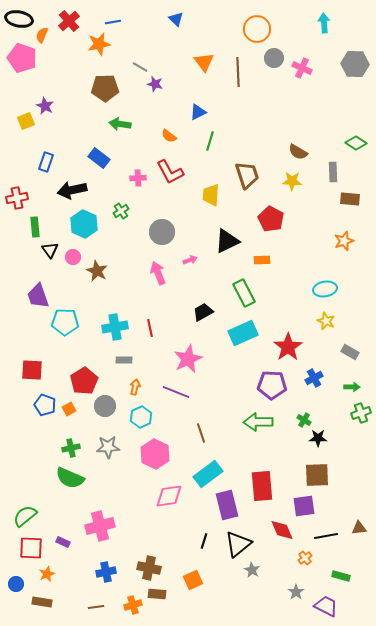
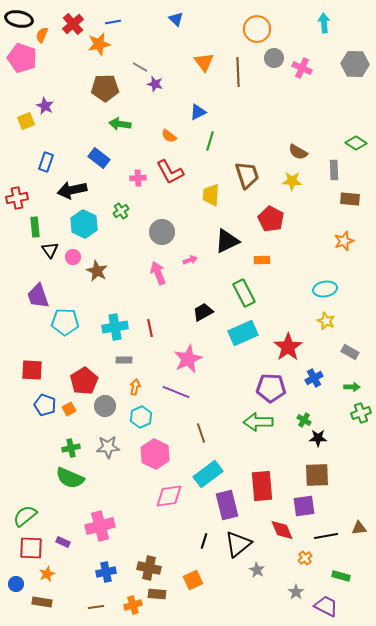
red cross at (69, 21): moved 4 px right, 3 px down
gray rectangle at (333, 172): moved 1 px right, 2 px up
purple pentagon at (272, 385): moved 1 px left, 3 px down
gray star at (252, 570): moved 5 px right
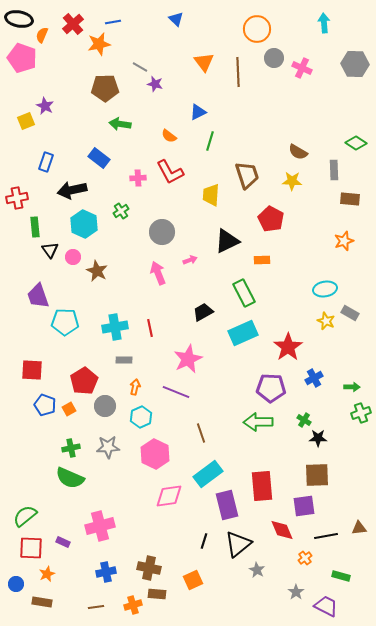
gray rectangle at (350, 352): moved 39 px up
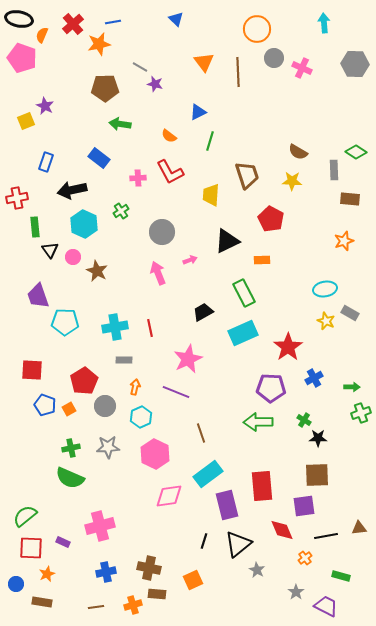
green diamond at (356, 143): moved 9 px down
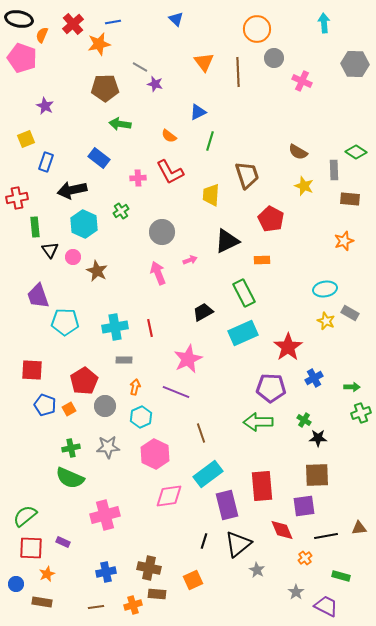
pink cross at (302, 68): moved 13 px down
yellow square at (26, 121): moved 18 px down
yellow star at (292, 181): moved 12 px right, 5 px down; rotated 18 degrees clockwise
pink cross at (100, 526): moved 5 px right, 11 px up
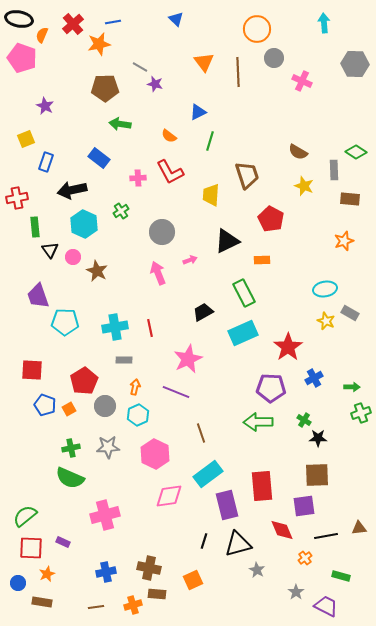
cyan hexagon at (141, 417): moved 3 px left, 2 px up
black triangle at (238, 544): rotated 24 degrees clockwise
blue circle at (16, 584): moved 2 px right, 1 px up
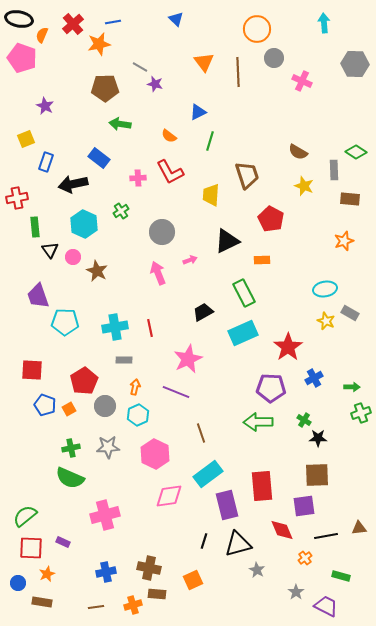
black arrow at (72, 190): moved 1 px right, 6 px up
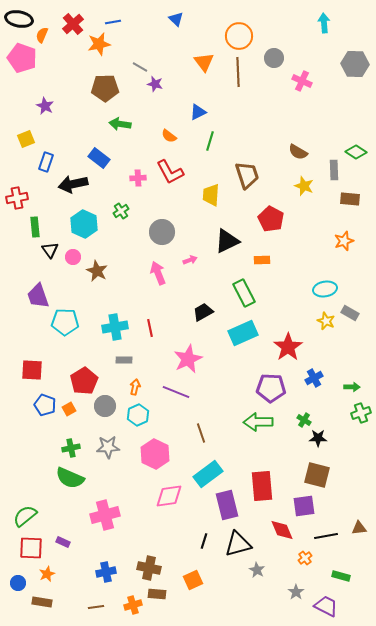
orange circle at (257, 29): moved 18 px left, 7 px down
brown square at (317, 475): rotated 16 degrees clockwise
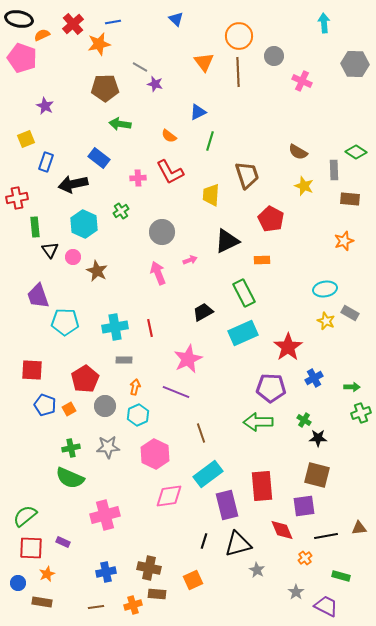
orange semicircle at (42, 35): rotated 42 degrees clockwise
gray circle at (274, 58): moved 2 px up
red pentagon at (84, 381): moved 1 px right, 2 px up
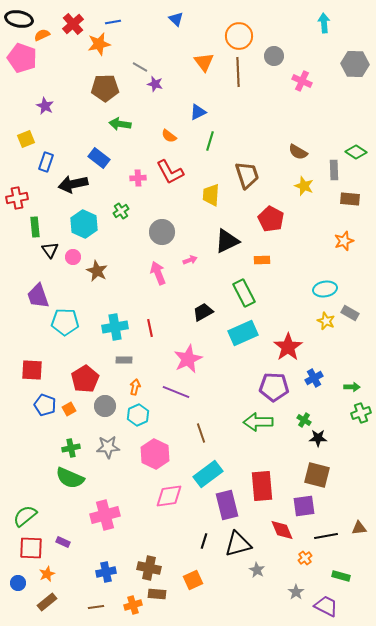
purple pentagon at (271, 388): moved 3 px right, 1 px up
brown rectangle at (42, 602): moved 5 px right; rotated 48 degrees counterclockwise
